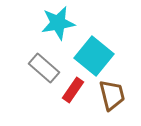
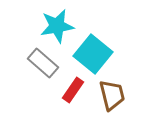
cyan star: moved 1 px left, 3 px down
cyan square: moved 1 px left, 2 px up
gray rectangle: moved 1 px left, 5 px up
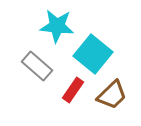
cyan star: rotated 16 degrees clockwise
gray rectangle: moved 6 px left, 3 px down
brown trapezoid: rotated 60 degrees clockwise
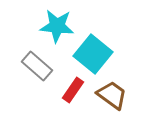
brown trapezoid: rotated 100 degrees counterclockwise
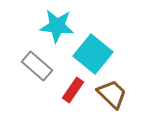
brown trapezoid: moved 1 px up; rotated 8 degrees clockwise
